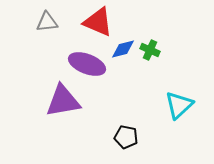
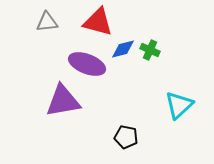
red triangle: rotated 8 degrees counterclockwise
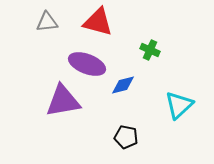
blue diamond: moved 36 px down
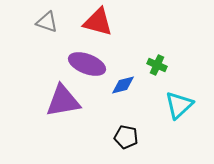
gray triangle: rotated 25 degrees clockwise
green cross: moved 7 px right, 15 px down
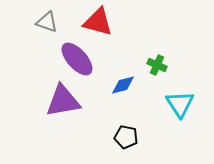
purple ellipse: moved 10 px left, 5 px up; rotated 27 degrees clockwise
cyan triangle: moved 1 px right, 1 px up; rotated 20 degrees counterclockwise
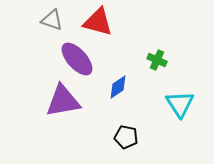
gray triangle: moved 5 px right, 2 px up
green cross: moved 5 px up
blue diamond: moved 5 px left, 2 px down; rotated 20 degrees counterclockwise
